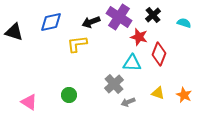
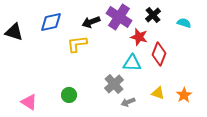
orange star: rotated 14 degrees clockwise
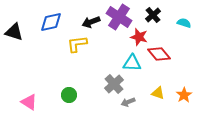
red diamond: rotated 60 degrees counterclockwise
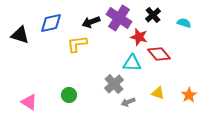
purple cross: moved 1 px down
blue diamond: moved 1 px down
black triangle: moved 6 px right, 3 px down
orange star: moved 5 px right
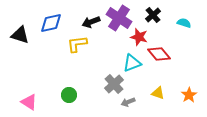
cyan triangle: rotated 24 degrees counterclockwise
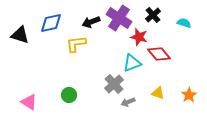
yellow L-shape: moved 1 px left
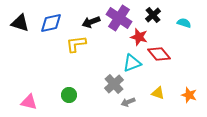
black triangle: moved 12 px up
orange star: rotated 21 degrees counterclockwise
pink triangle: rotated 18 degrees counterclockwise
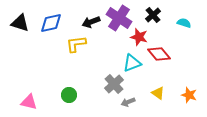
yellow triangle: rotated 16 degrees clockwise
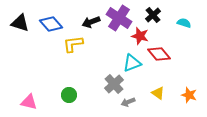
blue diamond: moved 1 px down; rotated 60 degrees clockwise
red star: moved 1 px right, 1 px up
yellow L-shape: moved 3 px left
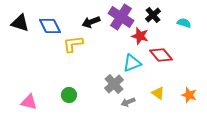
purple cross: moved 2 px right, 1 px up
blue diamond: moved 1 px left, 2 px down; rotated 15 degrees clockwise
red diamond: moved 2 px right, 1 px down
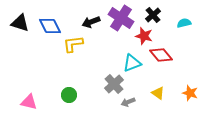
purple cross: moved 1 px down
cyan semicircle: rotated 32 degrees counterclockwise
red star: moved 4 px right
orange star: moved 1 px right, 2 px up
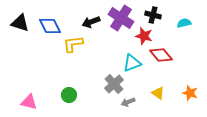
black cross: rotated 35 degrees counterclockwise
